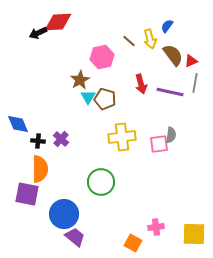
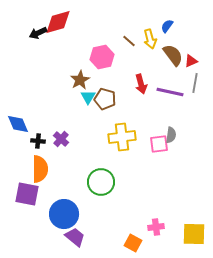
red diamond: rotated 12 degrees counterclockwise
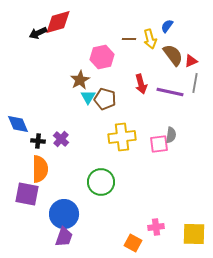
brown line: moved 2 px up; rotated 40 degrees counterclockwise
purple trapezoid: moved 11 px left; rotated 70 degrees clockwise
